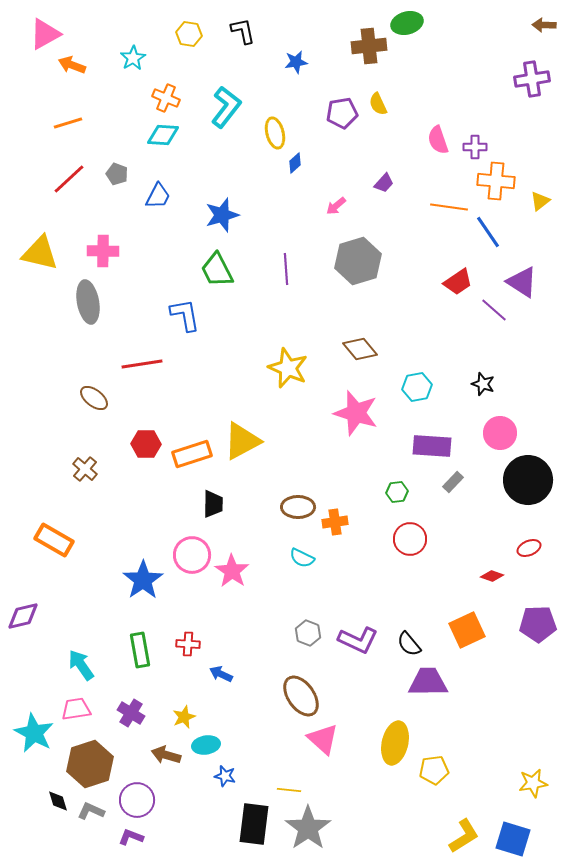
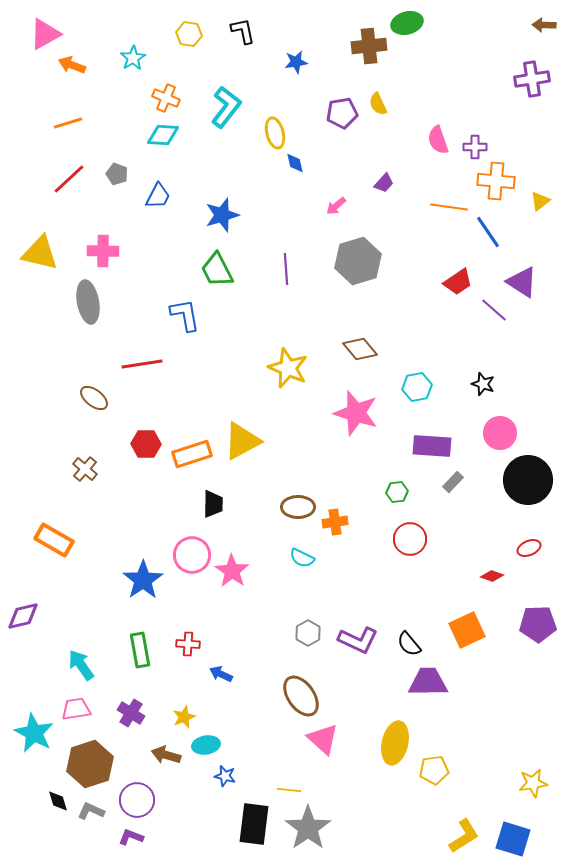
blue diamond at (295, 163): rotated 60 degrees counterclockwise
gray hexagon at (308, 633): rotated 10 degrees clockwise
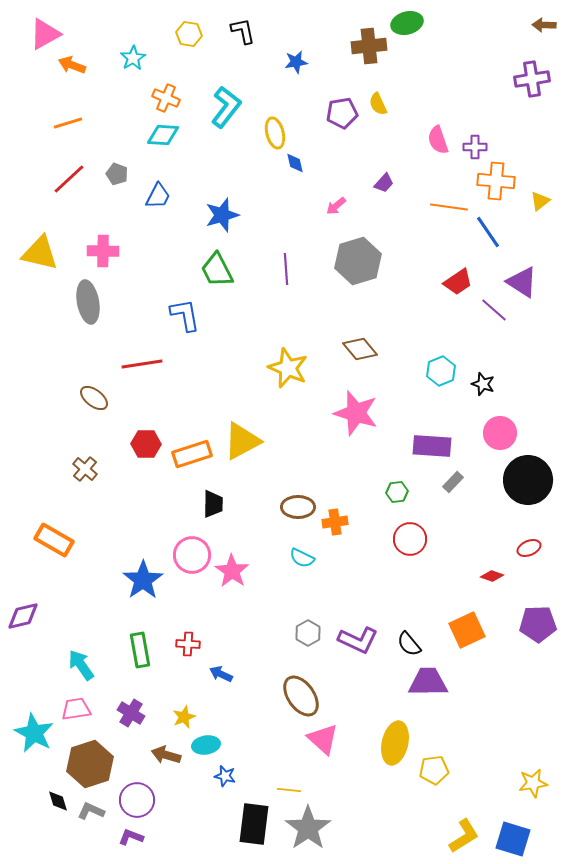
cyan hexagon at (417, 387): moved 24 px right, 16 px up; rotated 12 degrees counterclockwise
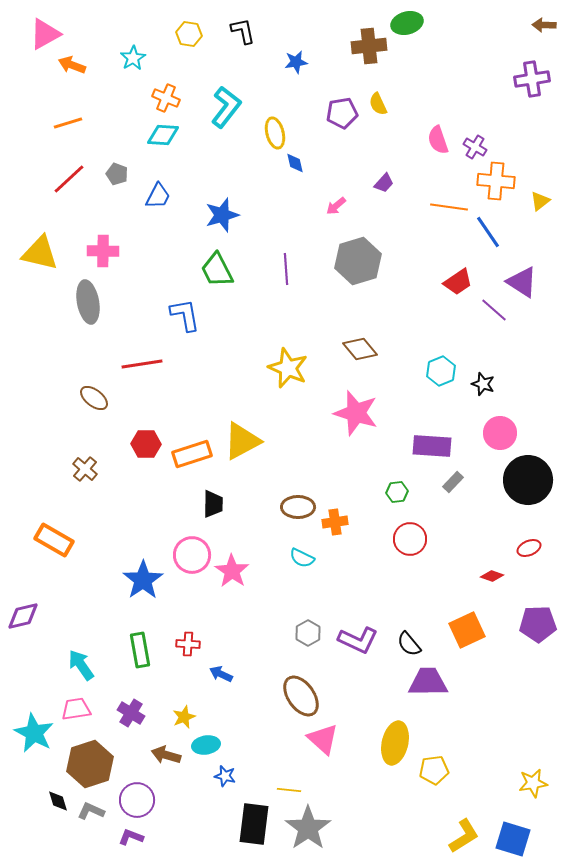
purple cross at (475, 147): rotated 30 degrees clockwise
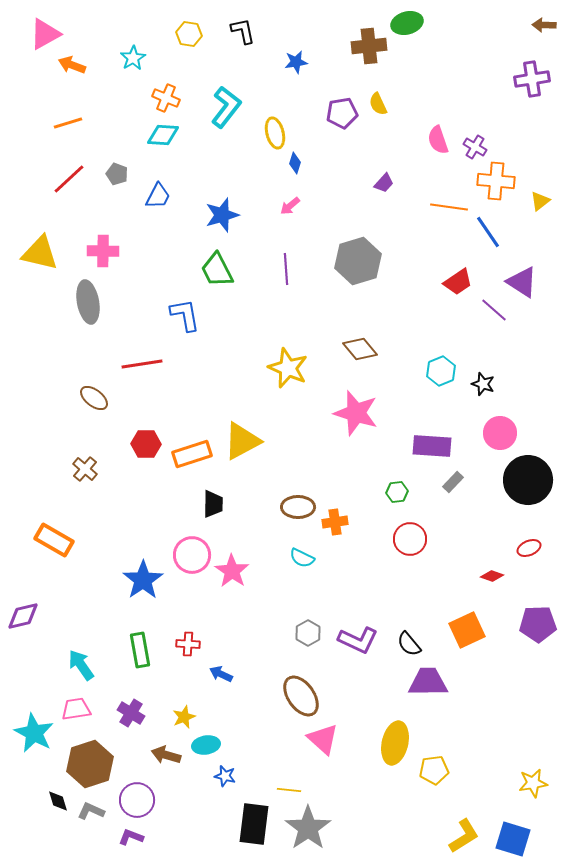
blue diamond at (295, 163): rotated 30 degrees clockwise
pink arrow at (336, 206): moved 46 px left
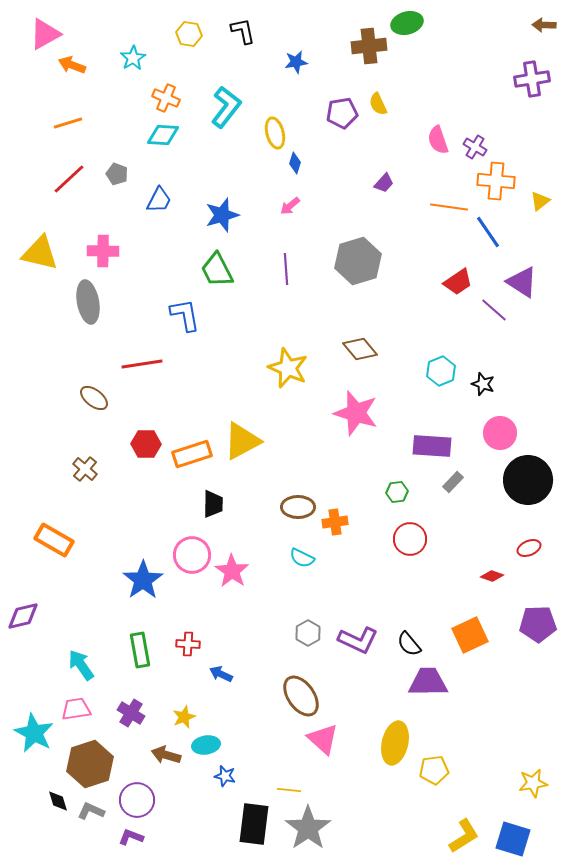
blue trapezoid at (158, 196): moved 1 px right, 4 px down
orange square at (467, 630): moved 3 px right, 5 px down
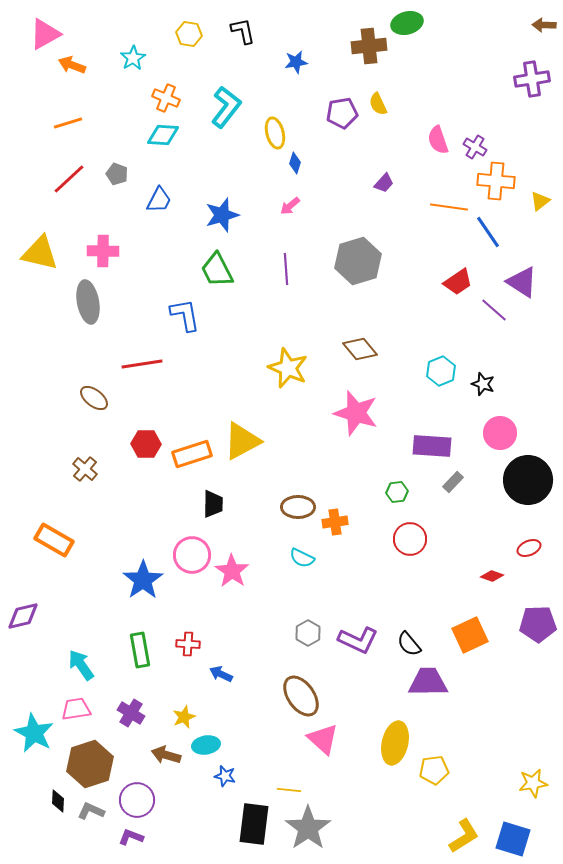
black diamond at (58, 801): rotated 20 degrees clockwise
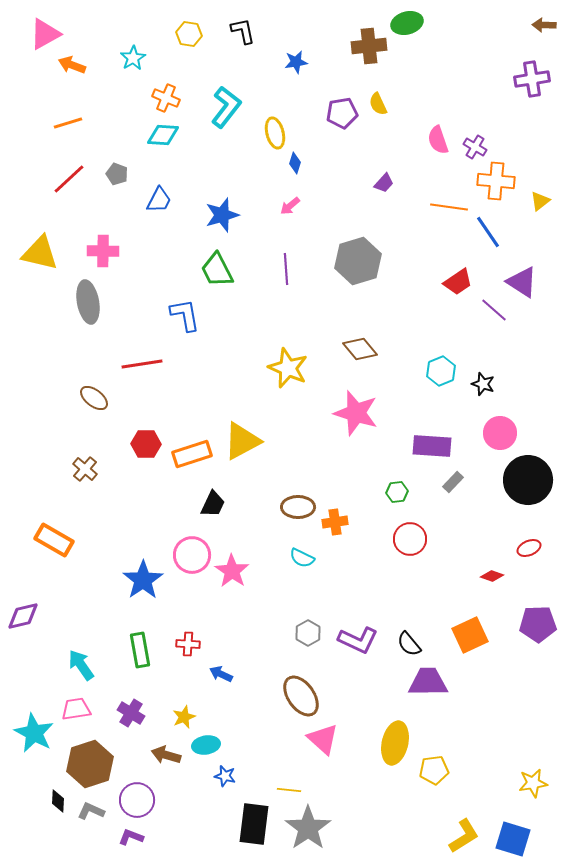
black trapezoid at (213, 504): rotated 24 degrees clockwise
